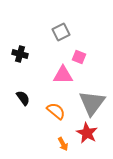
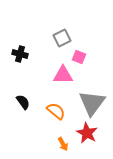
gray square: moved 1 px right, 6 px down
black semicircle: moved 4 px down
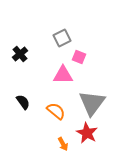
black cross: rotated 35 degrees clockwise
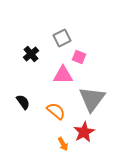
black cross: moved 11 px right
gray triangle: moved 4 px up
red star: moved 3 px left, 1 px up; rotated 15 degrees clockwise
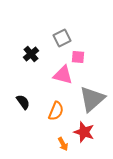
pink square: moved 1 px left; rotated 16 degrees counterclockwise
pink triangle: rotated 15 degrees clockwise
gray triangle: rotated 12 degrees clockwise
orange semicircle: rotated 72 degrees clockwise
red star: rotated 25 degrees counterclockwise
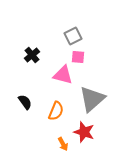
gray square: moved 11 px right, 2 px up
black cross: moved 1 px right, 1 px down
black semicircle: moved 2 px right
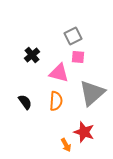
pink triangle: moved 4 px left, 2 px up
gray triangle: moved 6 px up
orange semicircle: moved 10 px up; rotated 18 degrees counterclockwise
orange arrow: moved 3 px right, 1 px down
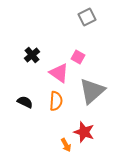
gray square: moved 14 px right, 19 px up
pink square: rotated 24 degrees clockwise
pink triangle: rotated 20 degrees clockwise
gray triangle: moved 2 px up
black semicircle: rotated 28 degrees counterclockwise
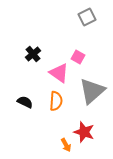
black cross: moved 1 px right, 1 px up
